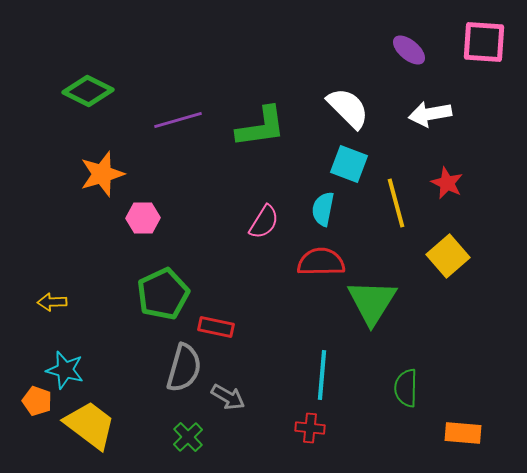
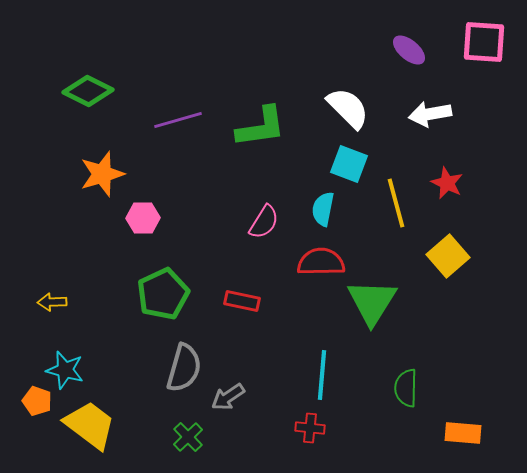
red rectangle: moved 26 px right, 26 px up
gray arrow: rotated 116 degrees clockwise
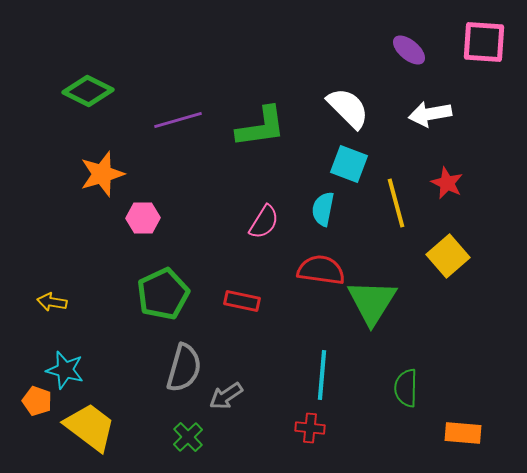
red semicircle: moved 8 px down; rotated 9 degrees clockwise
yellow arrow: rotated 12 degrees clockwise
gray arrow: moved 2 px left, 1 px up
yellow trapezoid: moved 2 px down
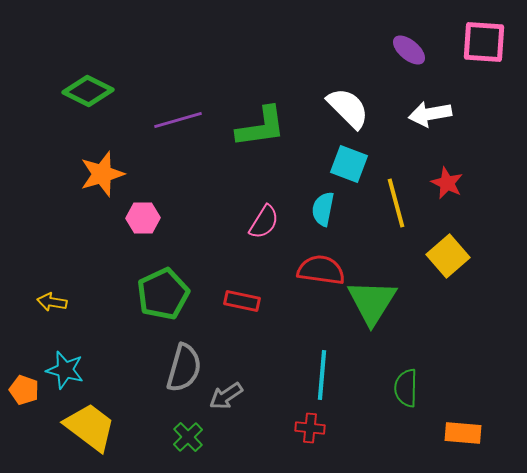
orange pentagon: moved 13 px left, 11 px up
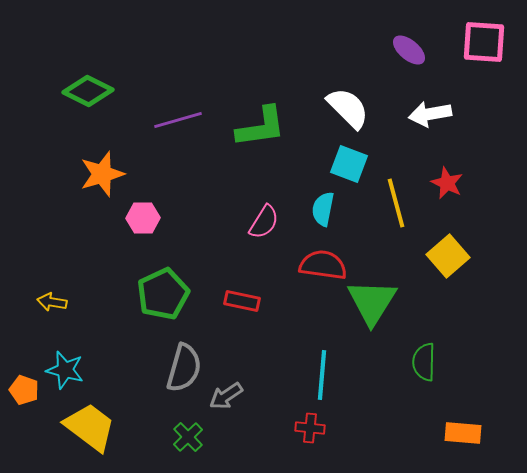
red semicircle: moved 2 px right, 5 px up
green semicircle: moved 18 px right, 26 px up
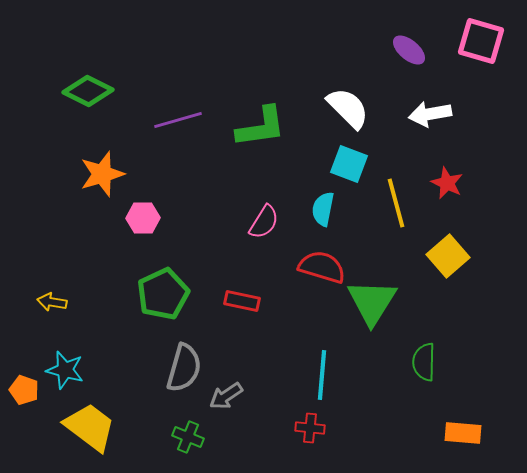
pink square: moved 3 px left, 1 px up; rotated 12 degrees clockwise
red semicircle: moved 1 px left, 2 px down; rotated 9 degrees clockwise
green cross: rotated 24 degrees counterclockwise
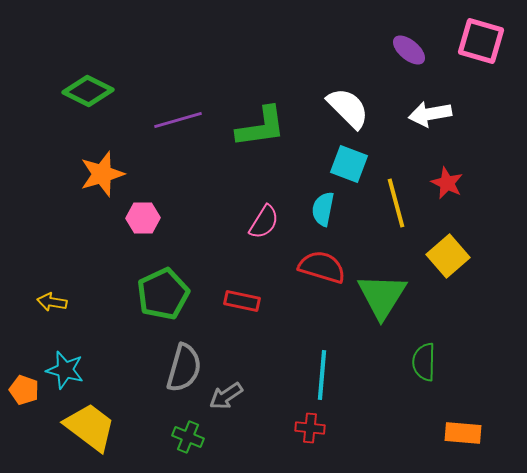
green triangle: moved 10 px right, 6 px up
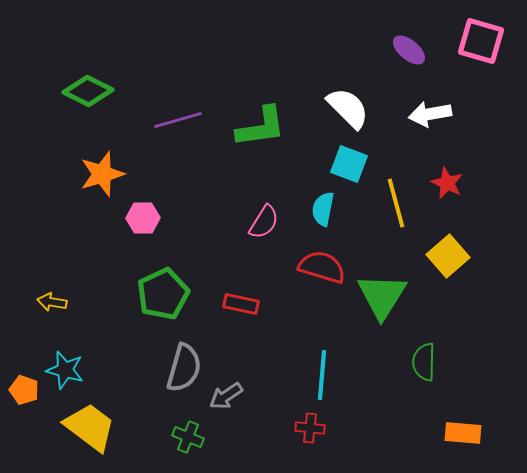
red rectangle: moved 1 px left, 3 px down
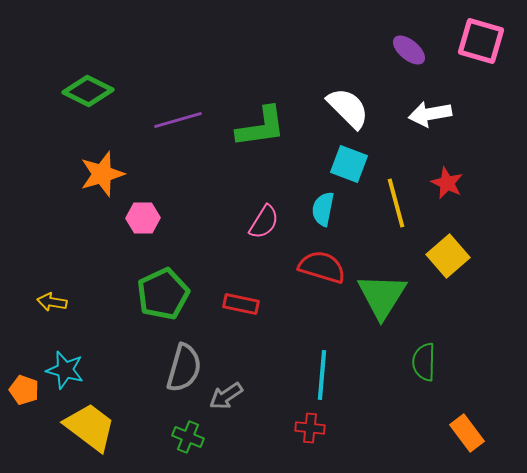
orange rectangle: moved 4 px right; rotated 48 degrees clockwise
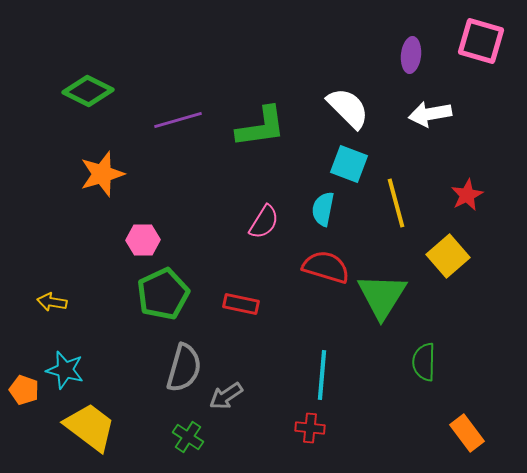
purple ellipse: moved 2 px right, 5 px down; rotated 56 degrees clockwise
red star: moved 20 px right, 12 px down; rotated 20 degrees clockwise
pink hexagon: moved 22 px down
red semicircle: moved 4 px right
green cross: rotated 12 degrees clockwise
